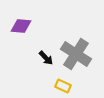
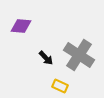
gray cross: moved 3 px right, 1 px down
yellow rectangle: moved 3 px left
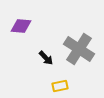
gray cross: moved 6 px up
yellow rectangle: rotated 35 degrees counterclockwise
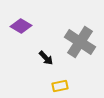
purple diamond: rotated 25 degrees clockwise
gray cross: moved 1 px right, 7 px up
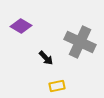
gray cross: rotated 8 degrees counterclockwise
yellow rectangle: moved 3 px left
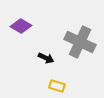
black arrow: rotated 21 degrees counterclockwise
yellow rectangle: rotated 28 degrees clockwise
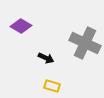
gray cross: moved 5 px right, 1 px down
yellow rectangle: moved 5 px left
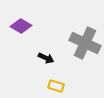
yellow rectangle: moved 4 px right
